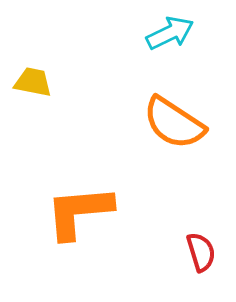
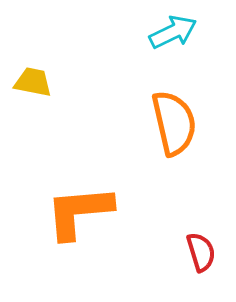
cyan arrow: moved 3 px right, 1 px up
orange semicircle: rotated 136 degrees counterclockwise
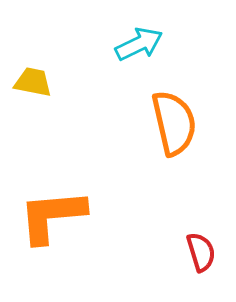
cyan arrow: moved 34 px left, 12 px down
orange L-shape: moved 27 px left, 4 px down
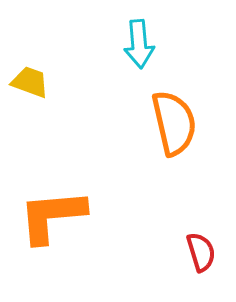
cyan arrow: rotated 111 degrees clockwise
yellow trapezoid: moved 3 px left; rotated 9 degrees clockwise
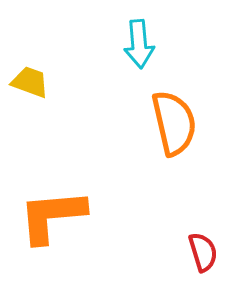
red semicircle: moved 2 px right
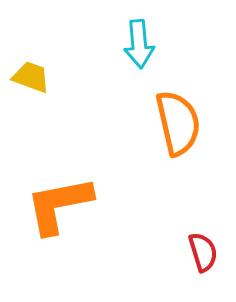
yellow trapezoid: moved 1 px right, 5 px up
orange semicircle: moved 4 px right
orange L-shape: moved 7 px right, 11 px up; rotated 6 degrees counterclockwise
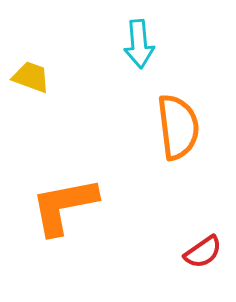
orange semicircle: moved 4 px down; rotated 6 degrees clockwise
orange L-shape: moved 5 px right, 1 px down
red semicircle: rotated 72 degrees clockwise
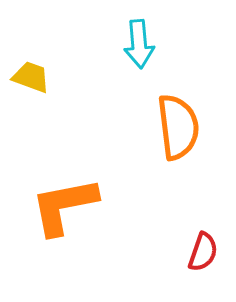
red semicircle: rotated 36 degrees counterclockwise
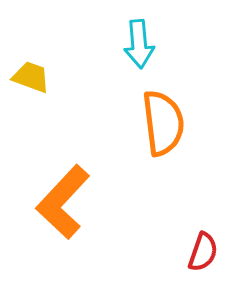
orange semicircle: moved 15 px left, 4 px up
orange L-shape: moved 1 px left, 4 px up; rotated 36 degrees counterclockwise
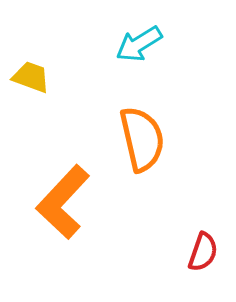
cyan arrow: rotated 63 degrees clockwise
orange semicircle: moved 21 px left, 16 px down; rotated 6 degrees counterclockwise
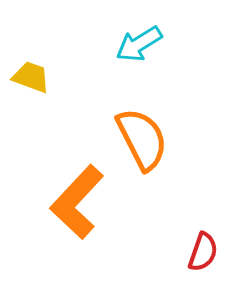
orange semicircle: rotated 14 degrees counterclockwise
orange L-shape: moved 14 px right
